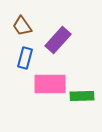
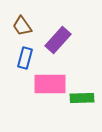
green rectangle: moved 2 px down
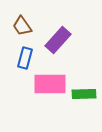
green rectangle: moved 2 px right, 4 px up
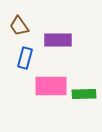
brown trapezoid: moved 3 px left
purple rectangle: rotated 48 degrees clockwise
pink rectangle: moved 1 px right, 2 px down
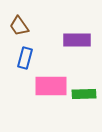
purple rectangle: moved 19 px right
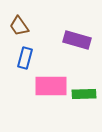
purple rectangle: rotated 16 degrees clockwise
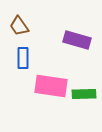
blue rectangle: moved 2 px left; rotated 15 degrees counterclockwise
pink rectangle: rotated 8 degrees clockwise
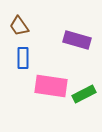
green rectangle: rotated 25 degrees counterclockwise
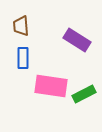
brown trapezoid: moved 2 px right; rotated 30 degrees clockwise
purple rectangle: rotated 16 degrees clockwise
